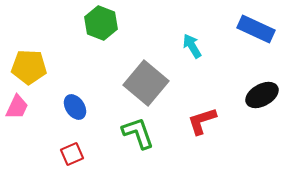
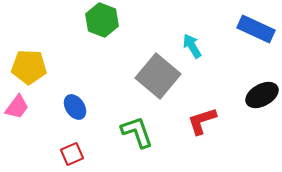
green hexagon: moved 1 px right, 3 px up
gray square: moved 12 px right, 7 px up
pink trapezoid: rotated 12 degrees clockwise
green L-shape: moved 1 px left, 1 px up
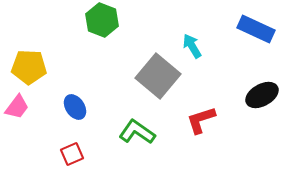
red L-shape: moved 1 px left, 1 px up
green L-shape: rotated 36 degrees counterclockwise
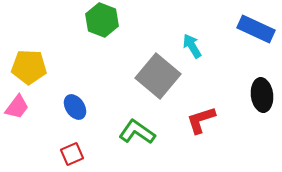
black ellipse: rotated 68 degrees counterclockwise
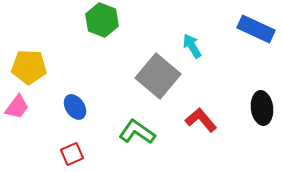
black ellipse: moved 13 px down
red L-shape: rotated 68 degrees clockwise
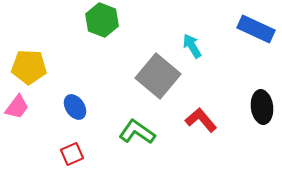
black ellipse: moved 1 px up
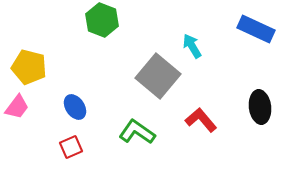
yellow pentagon: rotated 12 degrees clockwise
black ellipse: moved 2 px left
red square: moved 1 px left, 7 px up
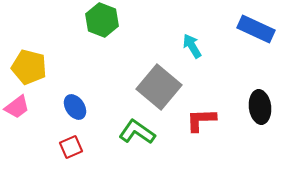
gray square: moved 1 px right, 11 px down
pink trapezoid: rotated 16 degrees clockwise
red L-shape: rotated 52 degrees counterclockwise
